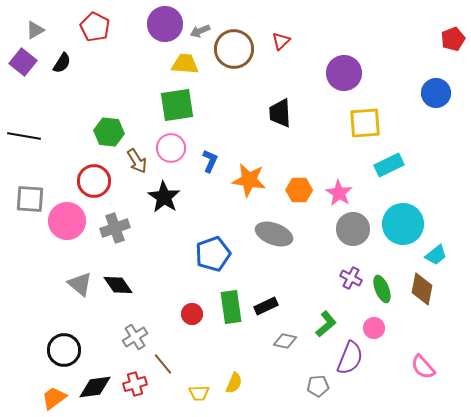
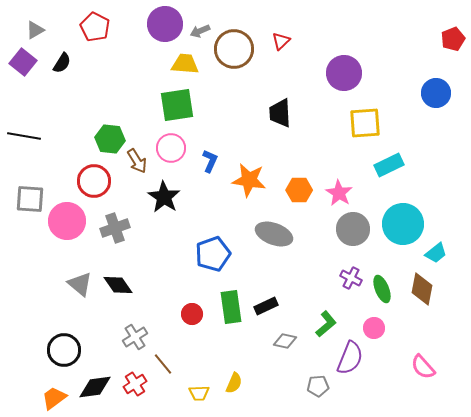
green hexagon at (109, 132): moved 1 px right, 7 px down
cyan trapezoid at (436, 255): moved 2 px up
red cross at (135, 384): rotated 15 degrees counterclockwise
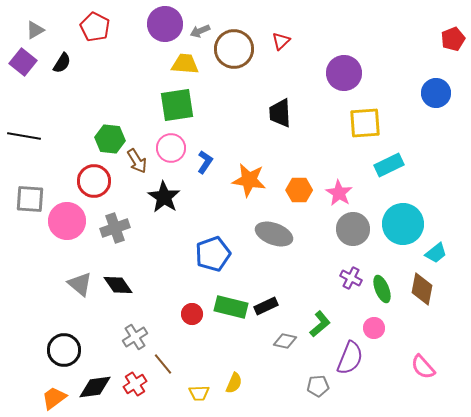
blue L-shape at (210, 161): moved 5 px left, 1 px down; rotated 10 degrees clockwise
green rectangle at (231, 307): rotated 68 degrees counterclockwise
green L-shape at (326, 324): moved 6 px left
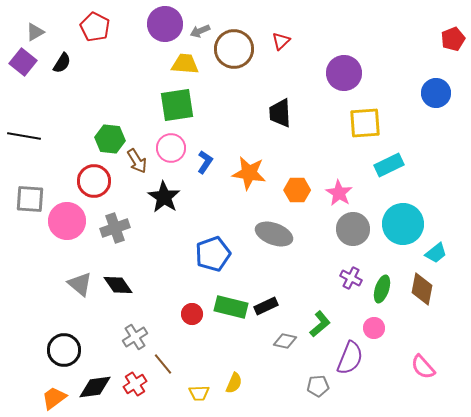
gray triangle at (35, 30): moved 2 px down
orange star at (249, 180): moved 7 px up
orange hexagon at (299, 190): moved 2 px left
green ellipse at (382, 289): rotated 40 degrees clockwise
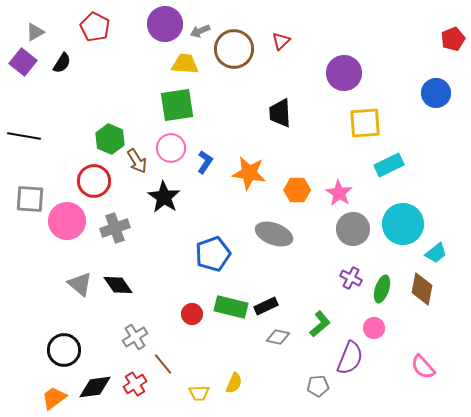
green hexagon at (110, 139): rotated 16 degrees clockwise
gray diamond at (285, 341): moved 7 px left, 4 px up
